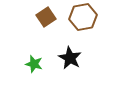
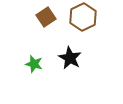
brown hexagon: rotated 16 degrees counterclockwise
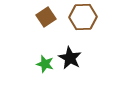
brown hexagon: rotated 24 degrees clockwise
green star: moved 11 px right
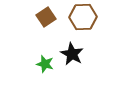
black star: moved 2 px right, 4 px up
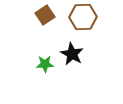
brown square: moved 1 px left, 2 px up
green star: rotated 18 degrees counterclockwise
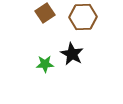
brown square: moved 2 px up
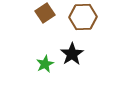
black star: rotated 10 degrees clockwise
green star: rotated 24 degrees counterclockwise
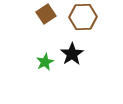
brown square: moved 1 px right, 1 px down
green star: moved 2 px up
